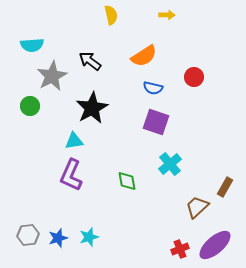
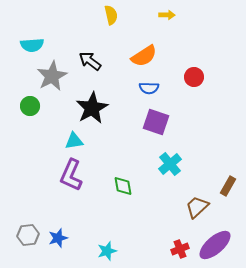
blue semicircle: moved 4 px left; rotated 12 degrees counterclockwise
green diamond: moved 4 px left, 5 px down
brown rectangle: moved 3 px right, 1 px up
cyan star: moved 18 px right, 14 px down
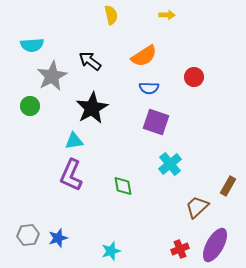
purple ellipse: rotated 20 degrees counterclockwise
cyan star: moved 4 px right
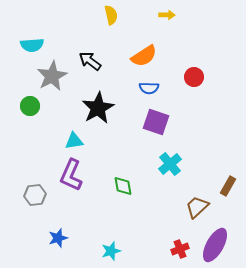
black star: moved 6 px right
gray hexagon: moved 7 px right, 40 px up
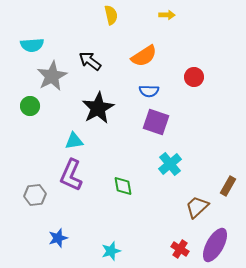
blue semicircle: moved 3 px down
red cross: rotated 36 degrees counterclockwise
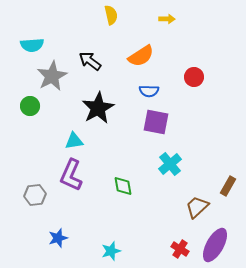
yellow arrow: moved 4 px down
orange semicircle: moved 3 px left
purple square: rotated 8 degrees counterclockwise
